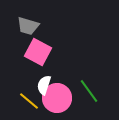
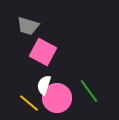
pink square: moved 5 px right
yellow line: moved 2 px down
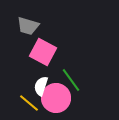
white semicircle: moved 3 px left, 1 px down
green line: moved 18 px left, 11 px up
pink circle: moved 1 px left
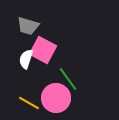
pink square: moved 2 px up
green line: moved 3 px left, 1 px up
white semicircle: moved 15 px left, 27 px up
yellow line: rotated 10 degrees counterclockwise
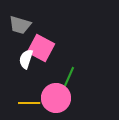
gray trapezoid: moved 8 px left, 1 px up
pink square: moved 2 px left, 2 px up
green line: rotated 60 degrees clockwise
yellow line: rotated 30 degrees counterclockwise
